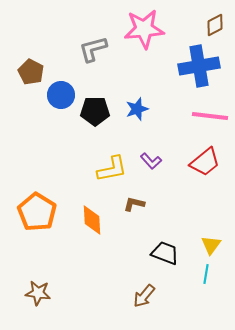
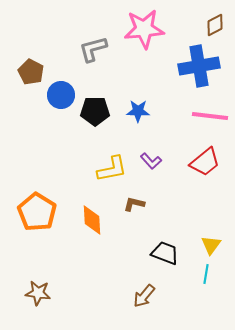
blue star: moved 1 px right, 2 px down; rotated 20 degrees clockwise
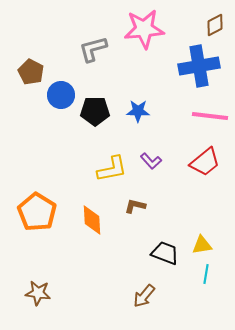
brown L-shape: moved 1 px right, 2 px down
yellow triangle: moved 9 px left; rotated 45 degrees clockwise
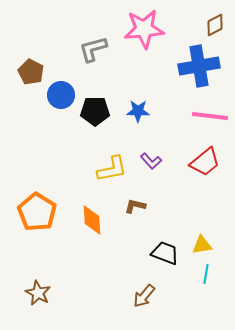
brown star: rotated 20 degrees clockwise
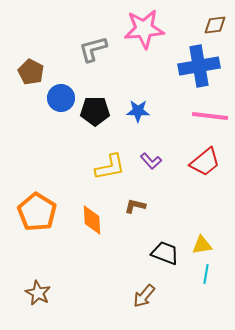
brown diamond: rotated 20 degrees clockwise
blue circle: moved 3 px down
yellow L-shape: moved 2 px left, 2 px up
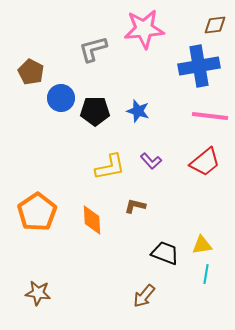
blue star: rotated 15 degrees clockwise
orange pentagon: rotated 6 degrees clockwise
brown star: rotated 20 degrees counterclockwise
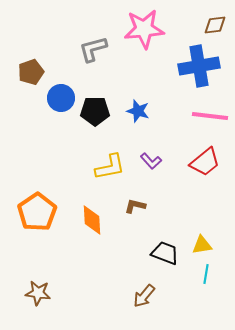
brown pentagon: rotated 25 degrees clockwise
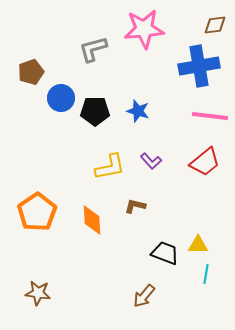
yellow triangle: moved 4 px left; rotated 10 degrees clockwise
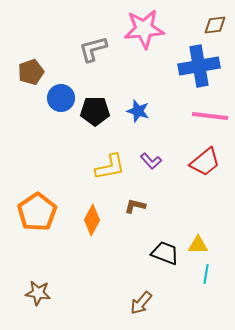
orange diamond: rotated 32 degrees clockwise
brown arrow: moved 3 px left, 7 px down
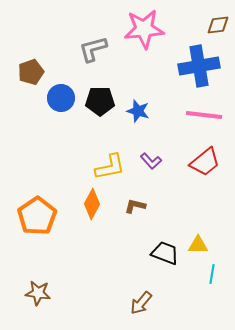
brown diamond: moved 3 px right
black pentagon: moved 5 px right, 10 px up
pink line: moved 6 px left, 1 px up
orange pentagon: moved 4 px down
orange diamond: moved 16 px up
cyan line: moved 6 px right
